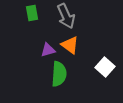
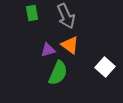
green semicircle: moved 1 px left, 1 px up; rotated 20 degrees clockwise
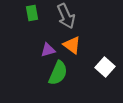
orange triangle: moved 2 px right
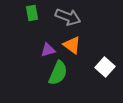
gray arrow: moved 2 px right, 1 px down; rotated 45 degrees counterclockwise
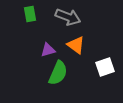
green rectangle: moved 2 px left, 1 px down
orange triangle: moved 4 px right
white square: rotated 30 degrees clockwise
